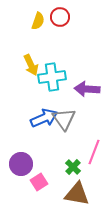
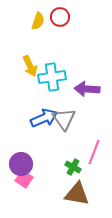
yellow arrow: moved 1 px left, 1 px down
green cross: rotated 14 degrees counterclockwise
pink square: moved 15 px left, 3 px up; rotated 24 degrees counterclockwise
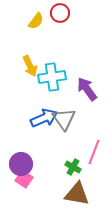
red circle: moved 4 px up
yellow semicircle: moved 2 px left; rotated 18 degrees clockwise
purple arrow: rotated 50 degrees clockwise
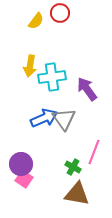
yellow arrow: rotated 35 degrees clockwise
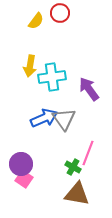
purple arrow: moved 2 px right
pink line: moved 6 px left, 1 px down
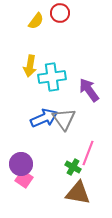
purple arrow: moved 1 px down
brown triangle: moved 1 px right, 1 px up
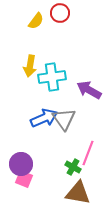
purple arrow: rotated 25 degrees counterclockwise
pink square: rotated 12 degrees counterclockwise
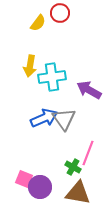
yellow semicircle: moved 2 px right, 2 px down
purple circle: moved 19 px right, 23 px down
